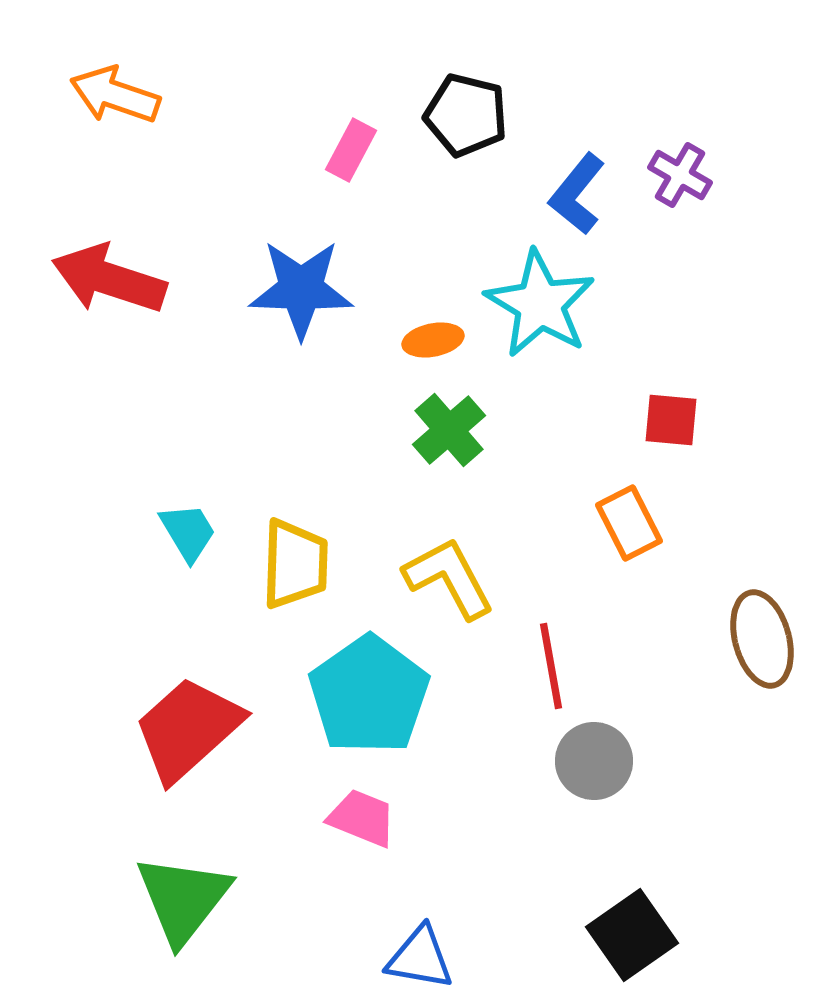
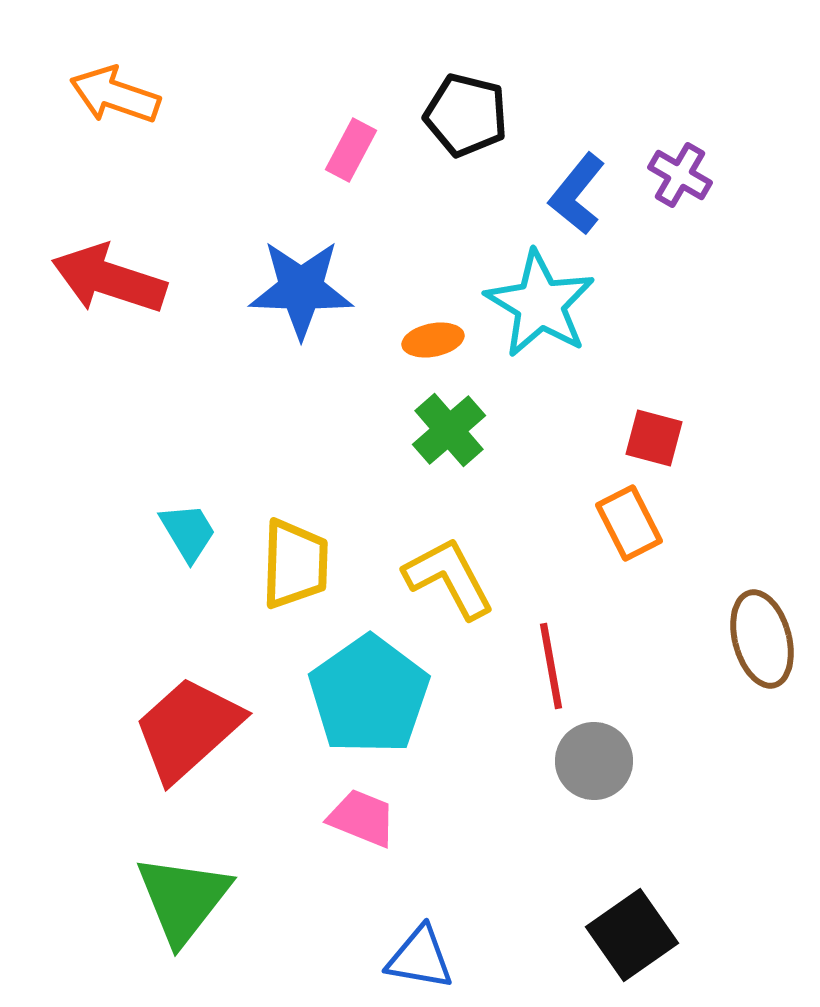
red square: moved 17 px left, 18 px down; rotated 10 degrees clockwise
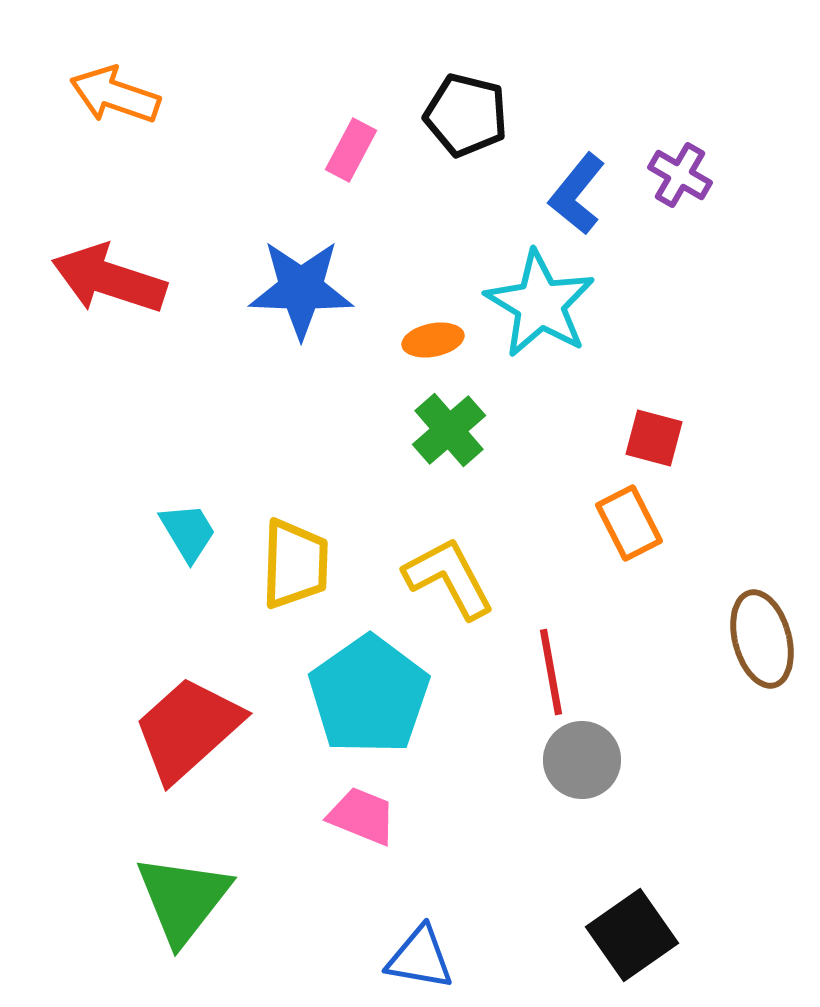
red line: moved 6 px down
gray circle: moved 12 px left, 1 px up
pink trapezoid: moved 2 px up
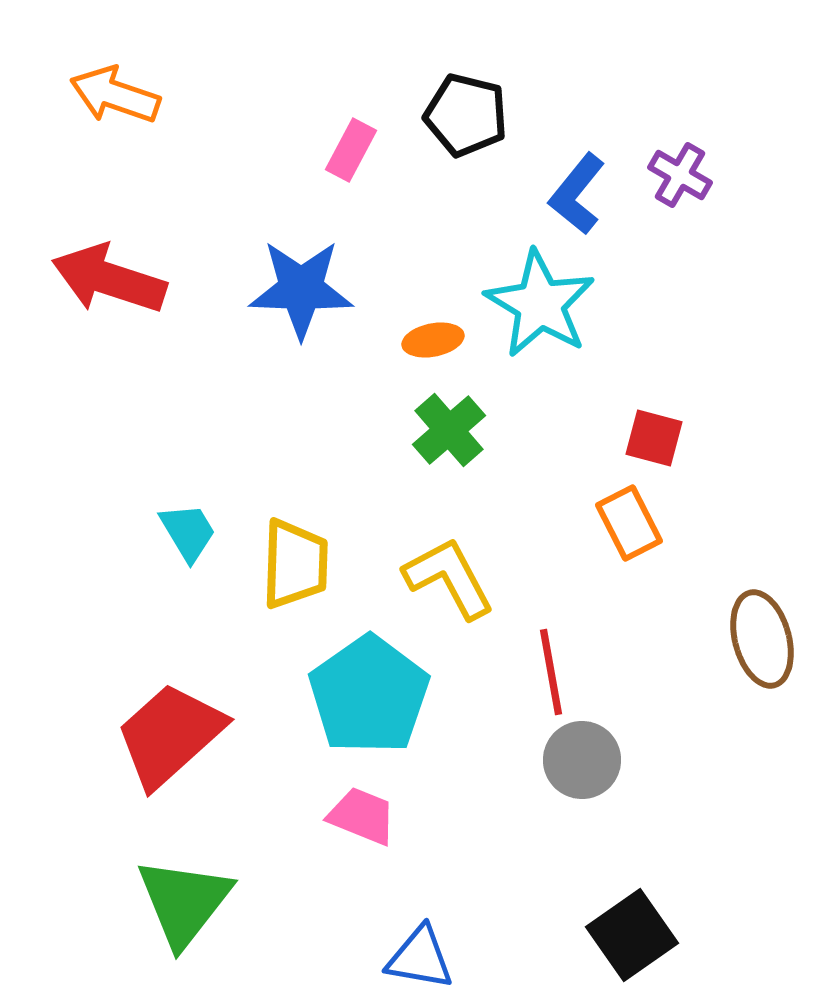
red trapezoid: moved 18 px left, 6 px down
green triangle: moved 1 px right, 3 px down
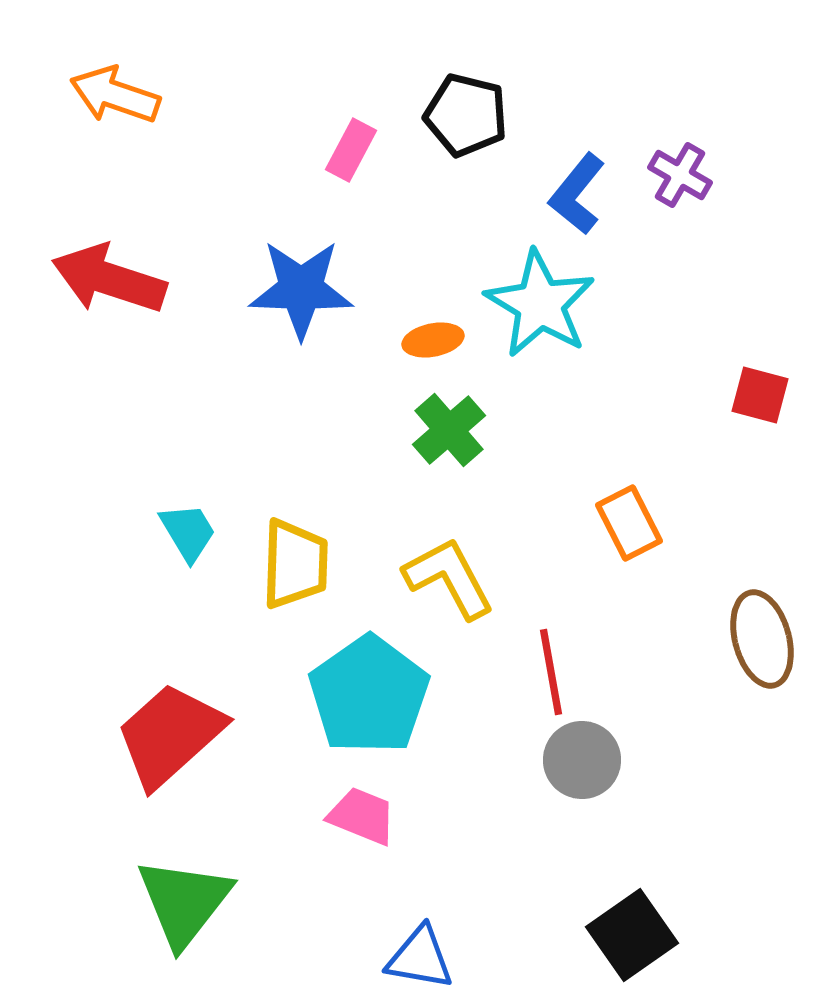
red square: moved 106 px right, 43 px up
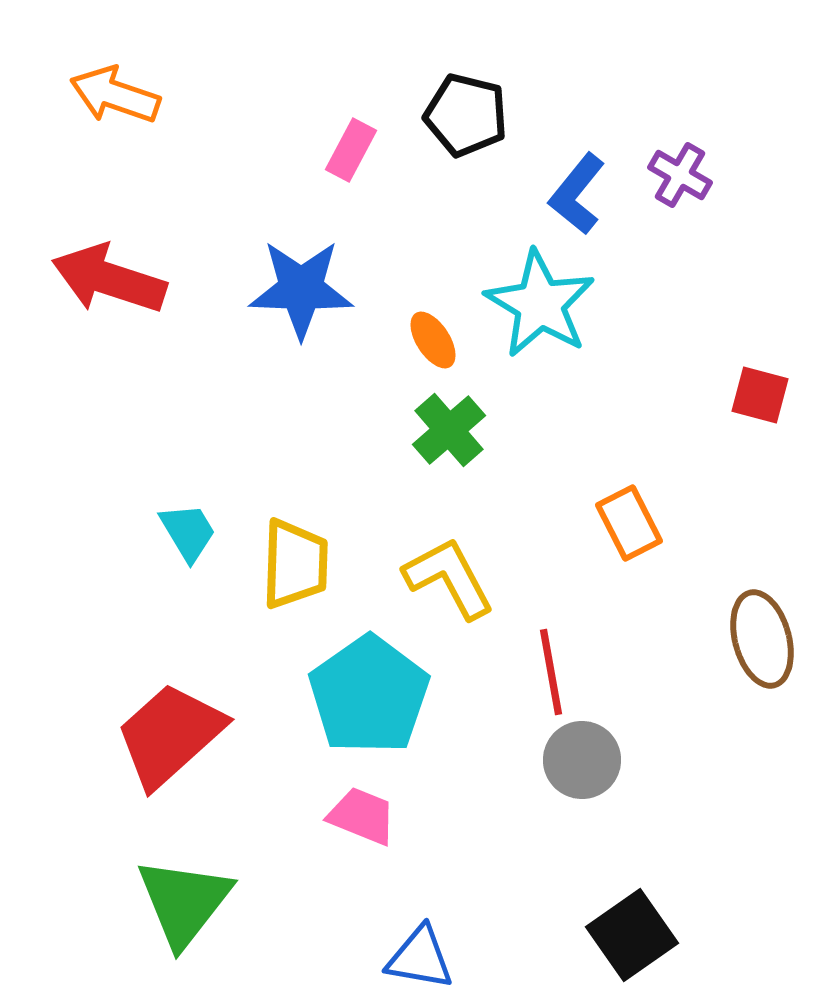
orange ellipse: rotated 68 degrees clockwise
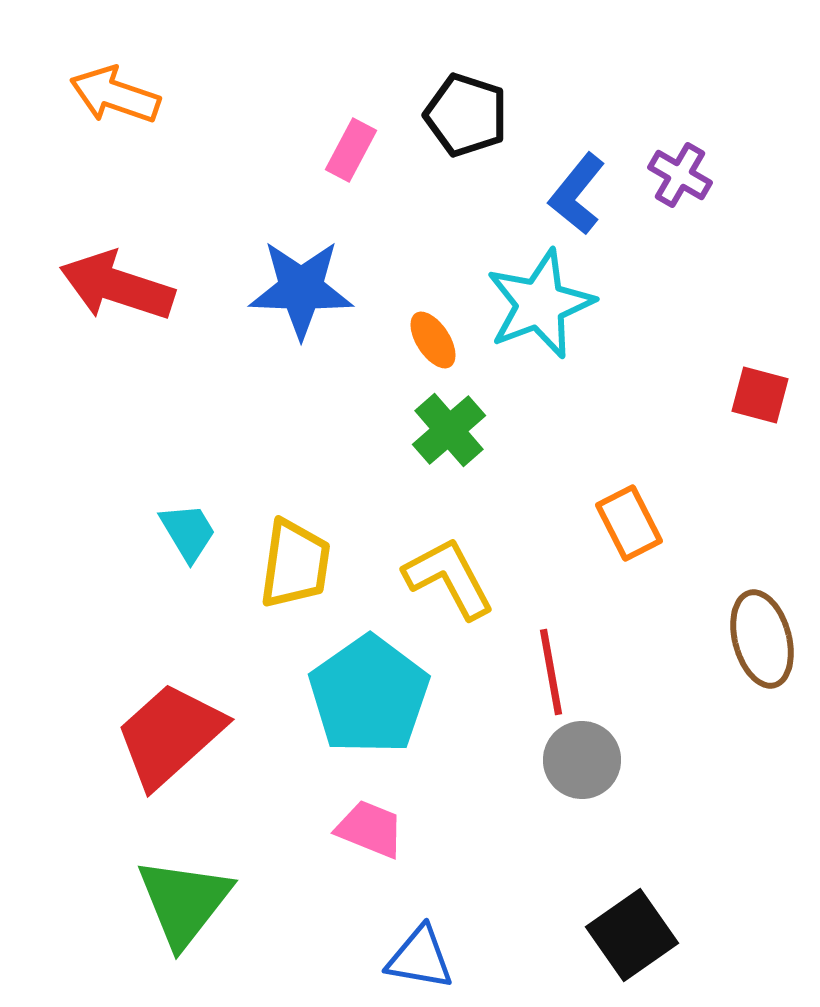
black pentagon: rotated 4 degrees clockwise
red arrow: moved 8 px right, 7 px down
cyan star: rotated 20 degrees clockwise
yellow trapezoid: rotated 6 degrees clockwise
pink trapezoid: moved 8 px right, 13 px down
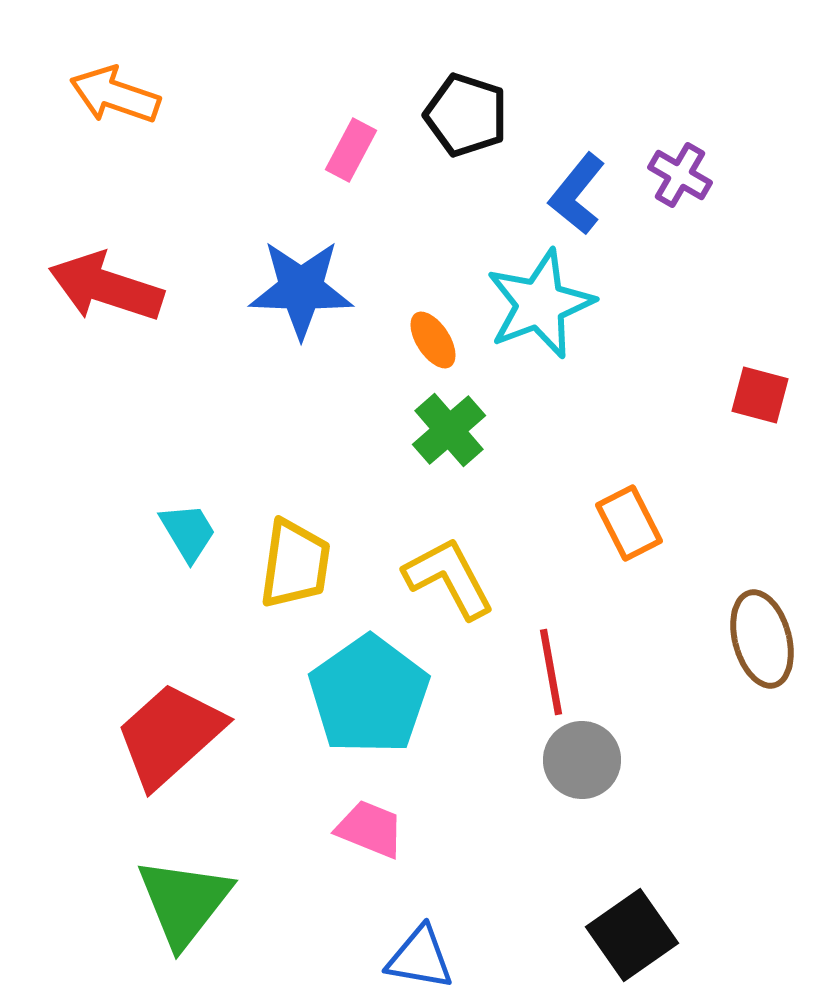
red arrow: moved 11 px left, 1 px down
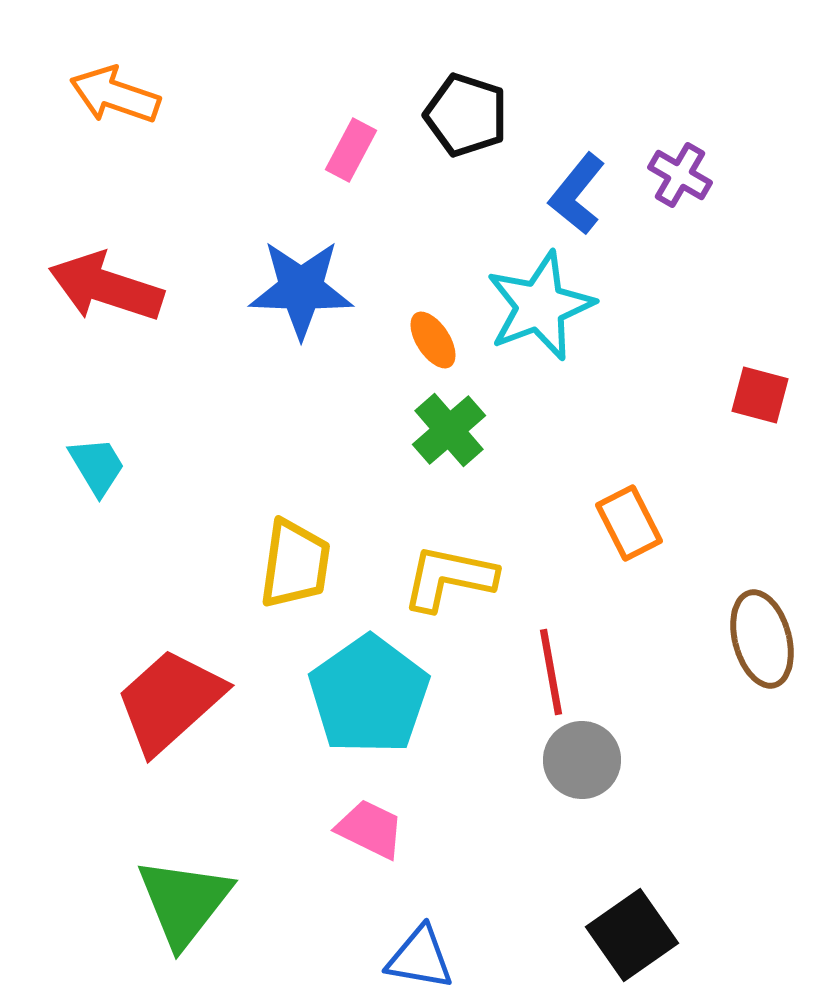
cyan star: moved 2 px down
cyan trapezoid: moved 91 px left, 66 px up
yellow L-shape: rotated 50 degrees counterclockwise
red trapezoid: moved 34 px up
pink trapezoid: rotated 4 degrees clockwise
